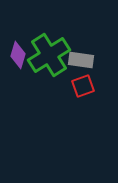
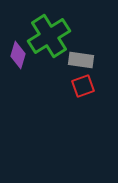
green cross: moved 19 px up
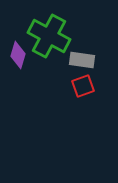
green cross: rotated 30 degrees counterclockwise
gray rectangle: moved 1 px right
